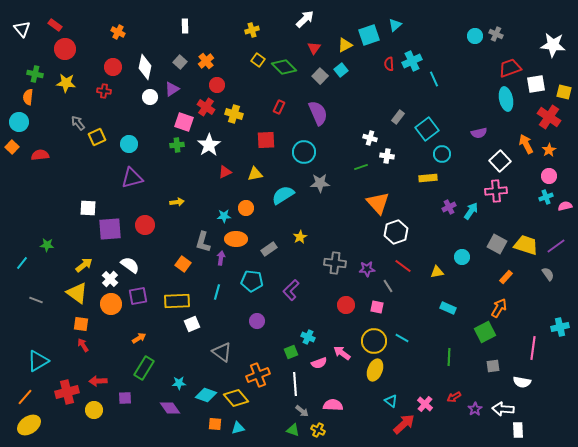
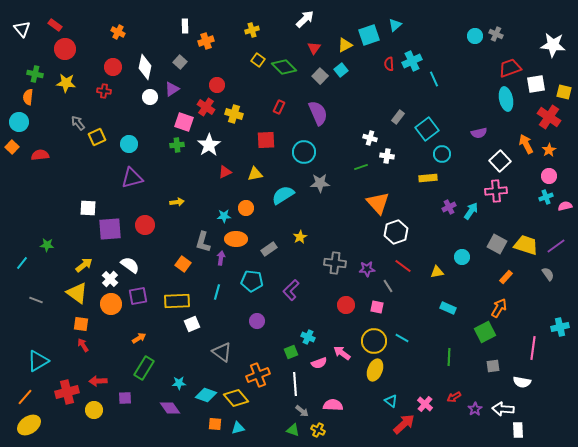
orange cross at (206, 61): moved 20 px up; rotated 21 degrees clockwise
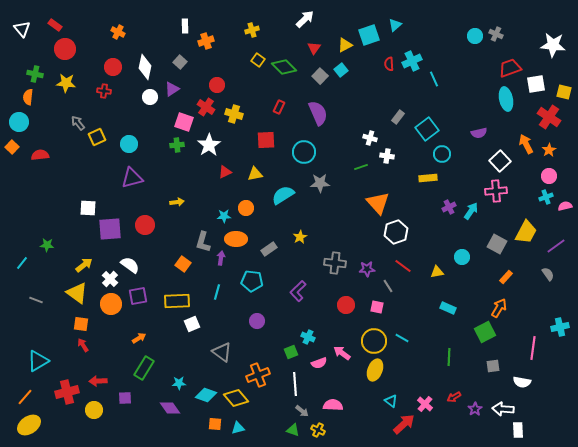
yellow trapezoid at (526, 245): moved 13 px up; rotated 100 degrees clockwise
purple L-shape at (291, 290): moved 7 px right, 1 px down
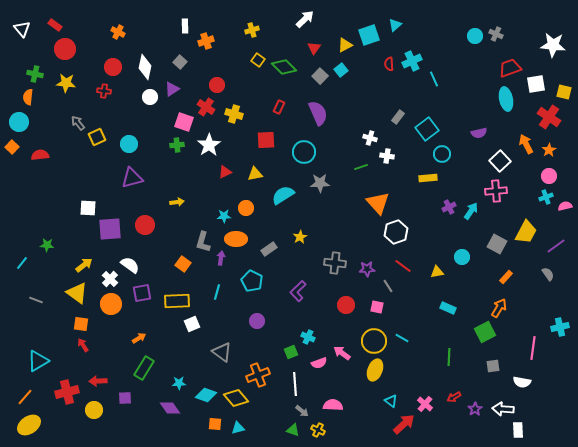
cyan pentagon at (252, 281): rotated 20 degrees clockwise
purple square at (138, 296): moved 4 px right, 3 px up
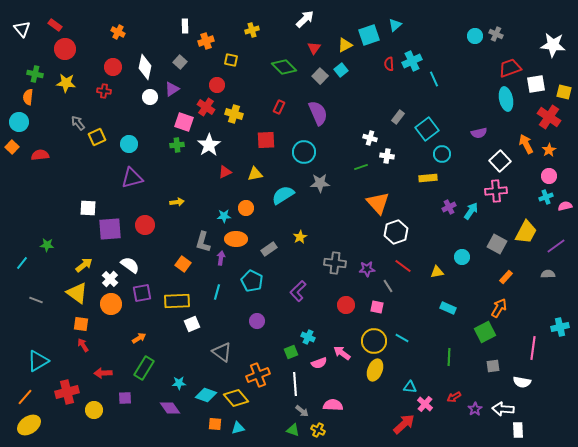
yellow square at (258, 60): moved 27 px left; rotated 24 degrees counterclockwise
gray semicircle at (548, 274): rotated 56 degrees counterclockwise
red arrow at (98, 381): moved 5 px right, 8 px up
cyan triangle at (391, 401): moved 19 px right, 14 px up; rotated 32 degrees counterclockwise
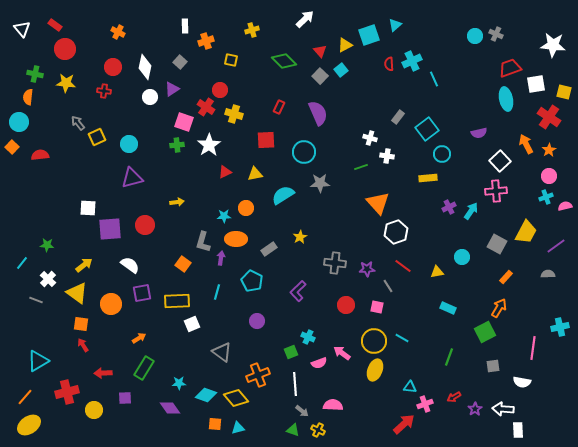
red triangle at (314, 48): moved 6 px right, 3 px down; rotated 16 degrees counterclockwise
green diamond at (284, 67): moved 6 px up
red circle at (217, 85): moved 3 px right, 5 px down
white cross at (110, 279): moved 62 px left
green line at (449, 357): rotated 18 degrees clockwise
pink cross at (425, 404): rotated 28 degrees clockwise
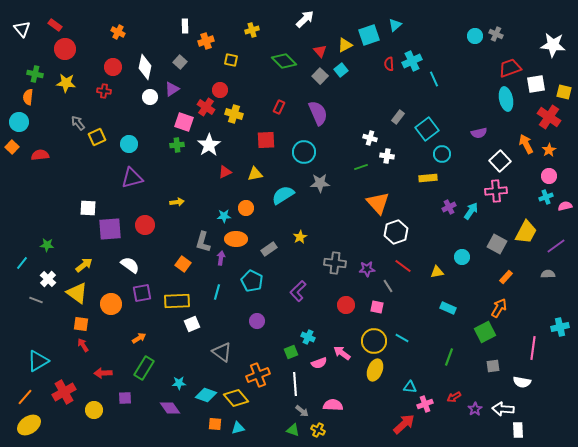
red cross at (67, 392): moved 3 px left; rotated 15 degrees counterclockwise
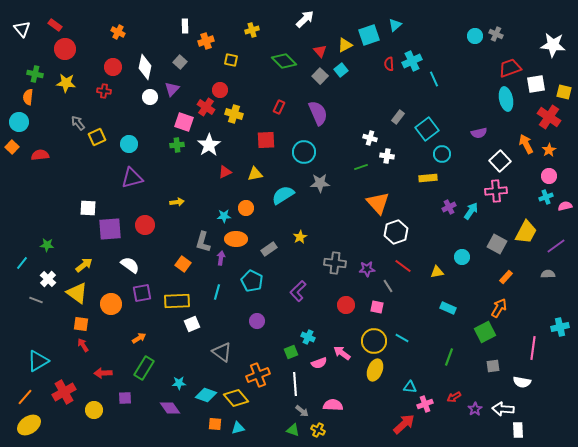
purple triangle at (172, 89): rotated 14 degrees counterclockwise
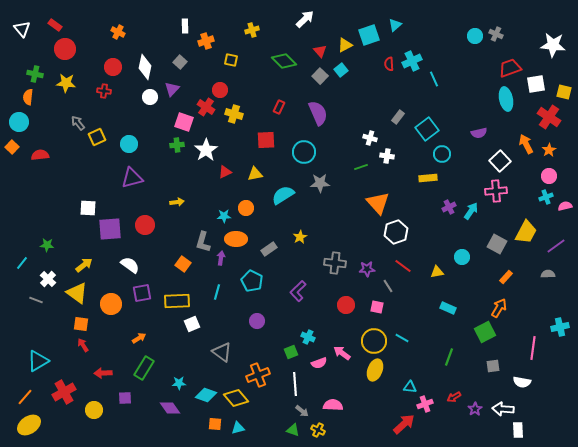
white star at (209, 145): moved 3 px left, 5 px down
